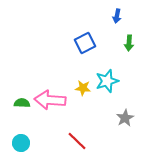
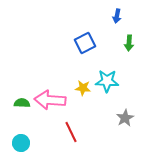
cyan star: rotated 20 degrees clockwise
red line: moved 6 px left, 9 px up; rotated 20 degrees clockwise
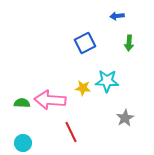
blue arrow: rotated 72 degrees clockwise
cyan circle: moved 2 px right
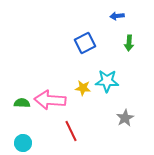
red line: moved 1 px up
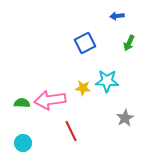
green arrow: rotated 21 degrees clockwise
pink arrow: rotated 12 degrees counterclockwise
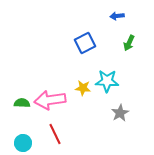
gray star: moved 5 px left, 5 px up
red line: moved 16 px left, 3 px down
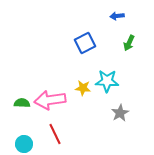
cyan circle: moved 1 px right, 1 px down
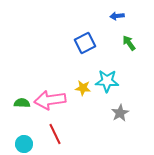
green arrow: rotated 119 degrees clockwise
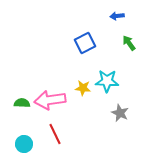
gray star: rotated 18 degrees counterclockwise
